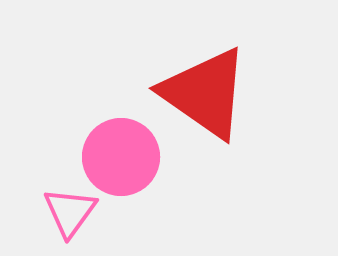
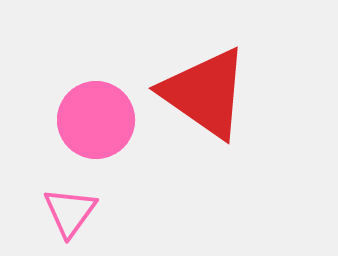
pink circle: moved 25 px left, 37 px up
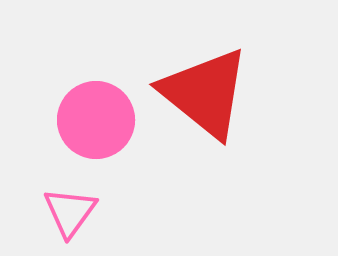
red triangle: rotated 4 degrees clockwise
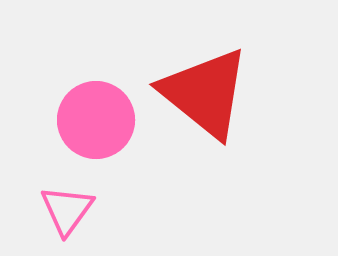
pink triangle: moved 3 px left, 2 px up
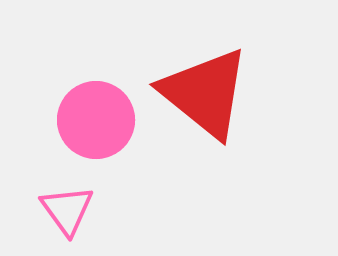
pink triangle: rotated 12 degrees counterclockwise
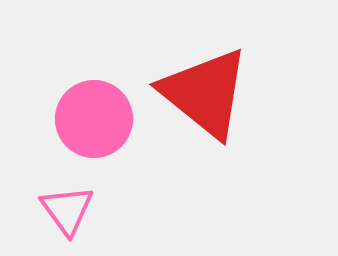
pink circle: moved 2 px left, 1 px up
